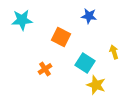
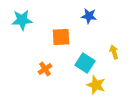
orange square: rotated 30 degrees counterclockwise
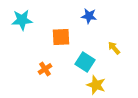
yellow arrow: moved 4 px up; rotated 24 degrees counterclockwise
cyan square: moved 1 px up
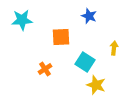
blue star: rotated 14 degrees clockwise
yellow arrow: rotated 48 degrees clockwise
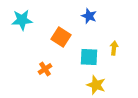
orange square: rotated 36 degrees clockwise
cyan square: moved 4 px right, 5 px up; rotated 30 degrees counterclockwise
